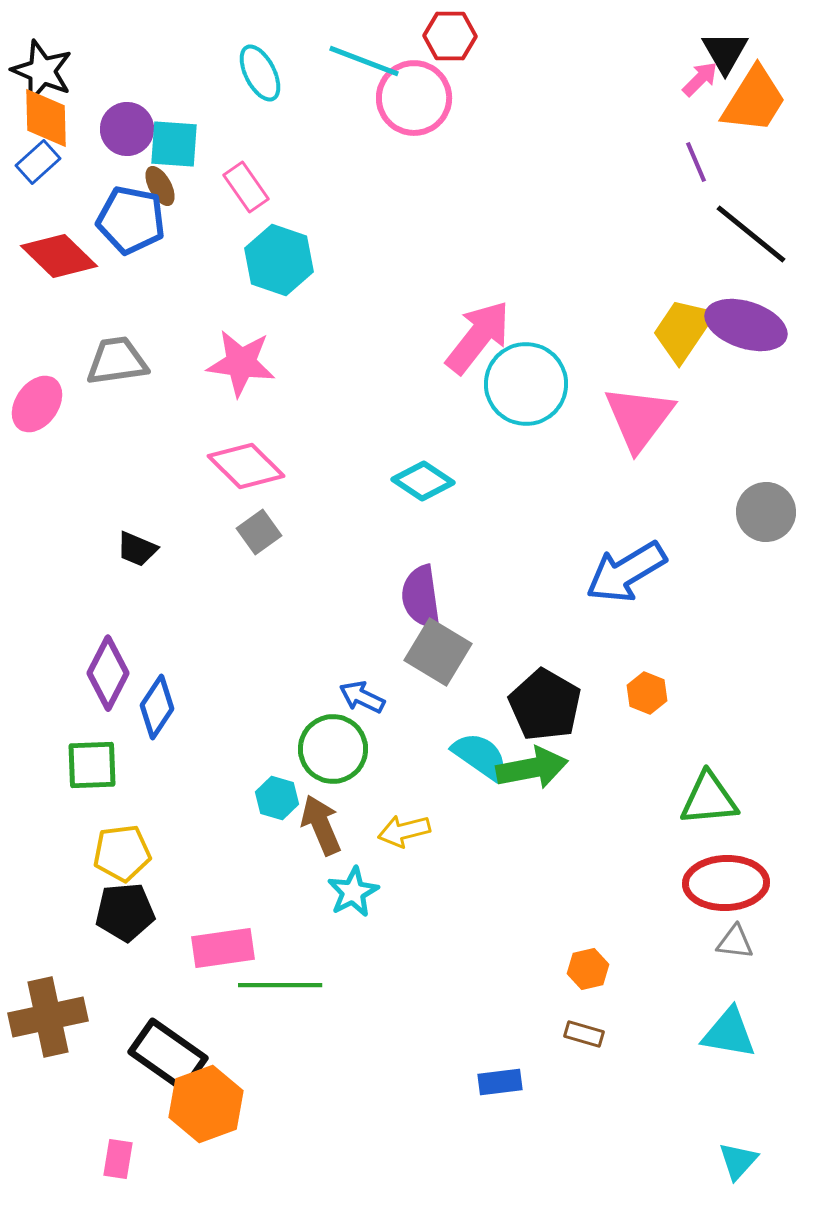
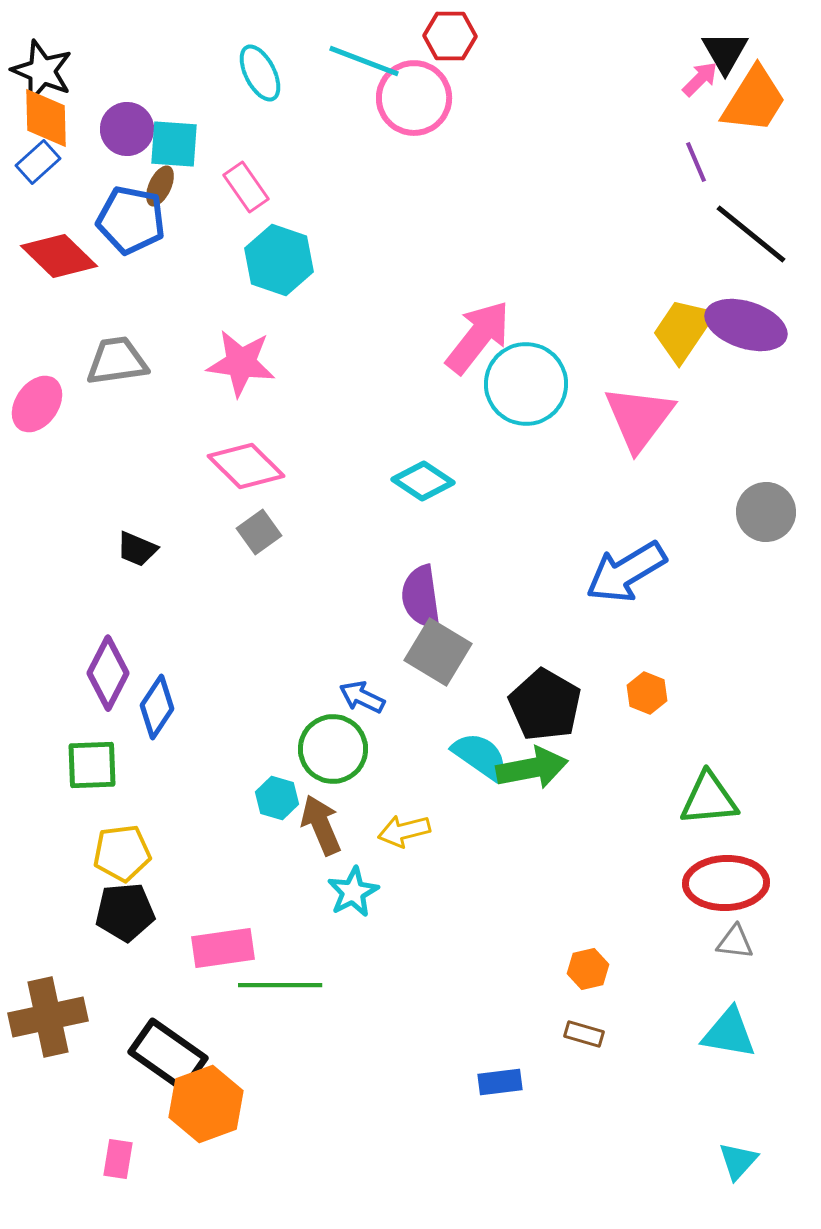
brown ellipse at (160, 186): rotated 54 degrees clockwise
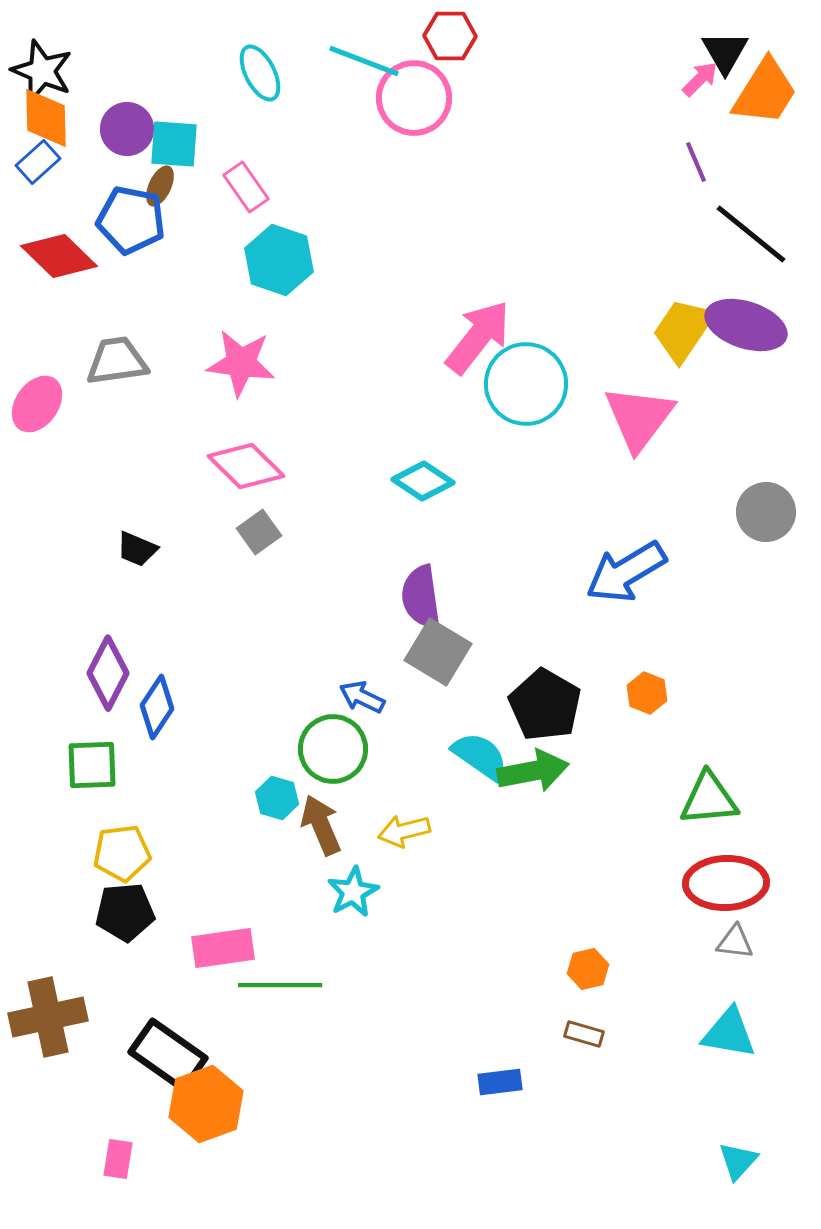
orange trapezoid at (754, 100): moved 11 px right, 8 px up
green arrow at (532, 768): moved 1 px right, 3 px down
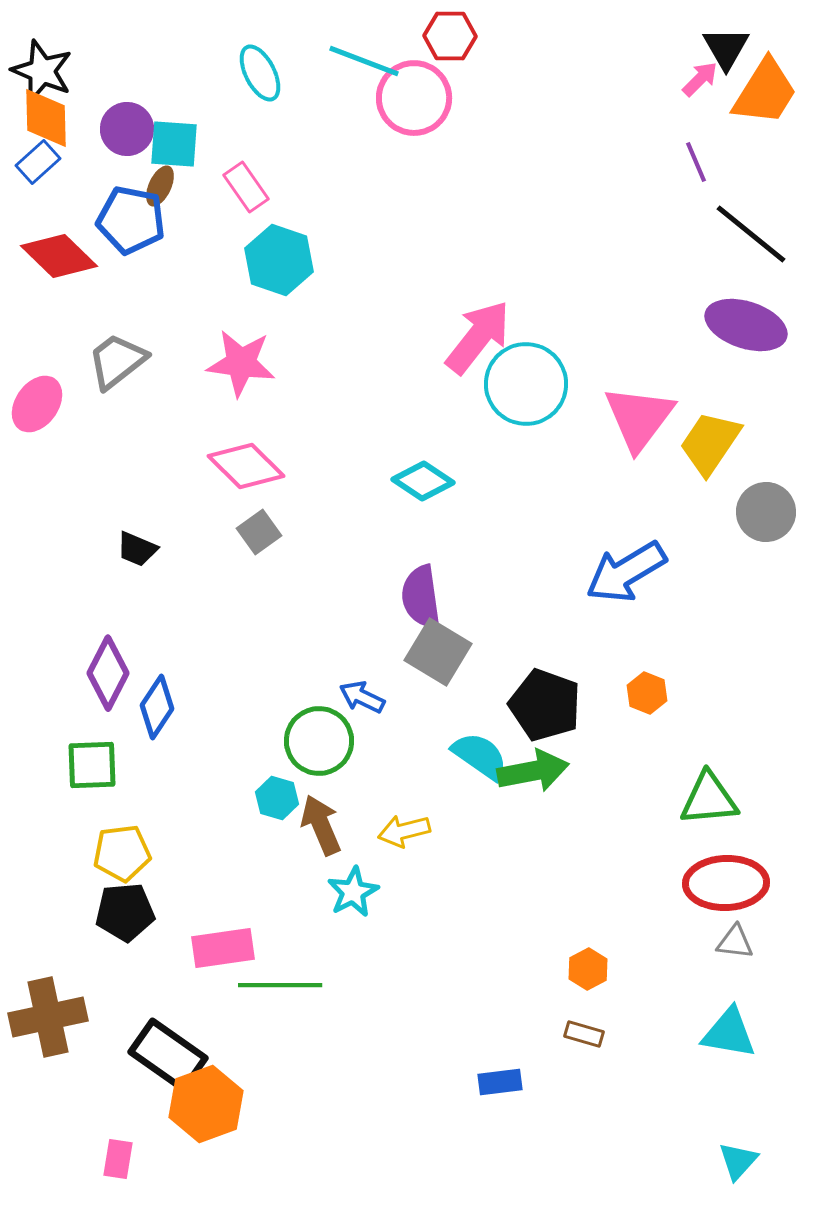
black triangle at (725, 52): moved 1 px right, 4 px up
yellow trapezoid at (683, 330): moved 27 px right, 113 px down
gray trapezoid at (117, 361): rotated 30 degrees counterclockwise
black pentagon at (545, 705): rotated 10 degrees counterclockwise
green circle at (333, 749): moved 14 px left, 8 px up
orange hexagon at (588, 969): rotated 15 degrees counterclockwise
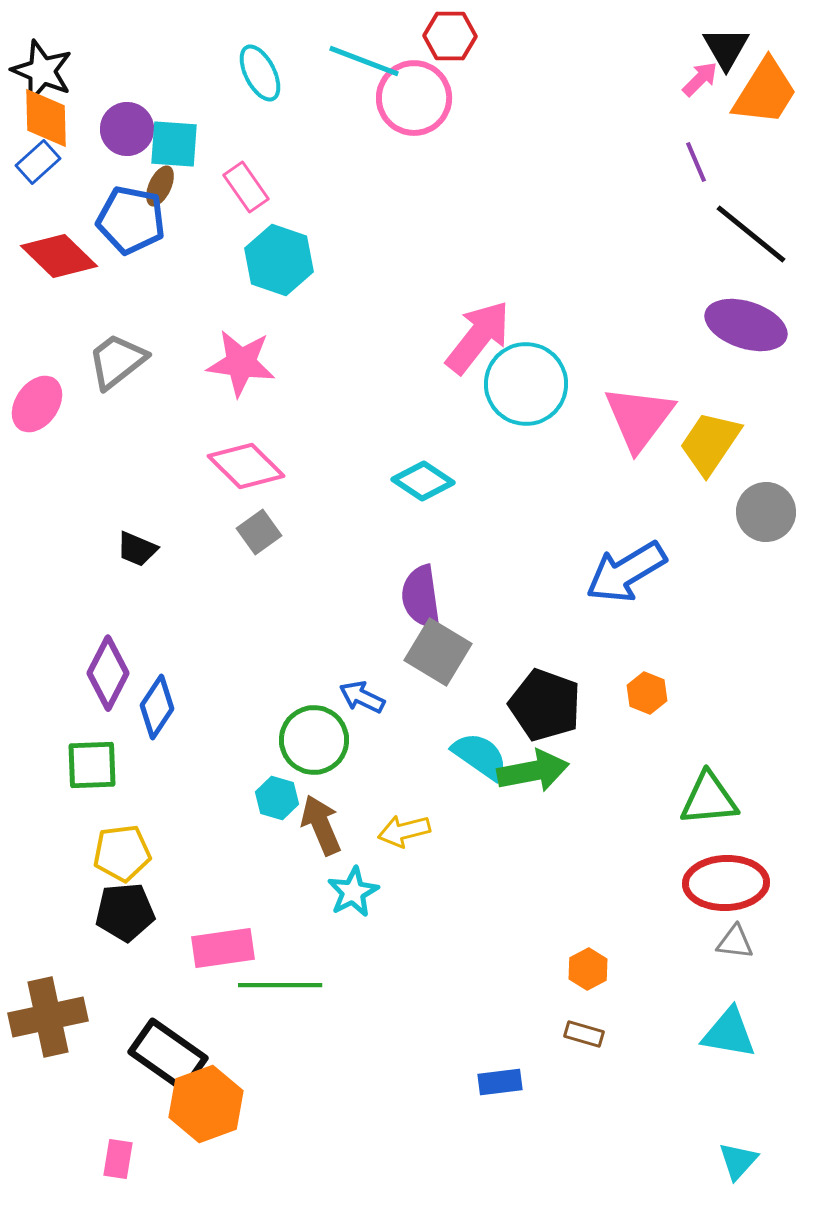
green circle at (319, 741): moved 5 px left, 1 px up
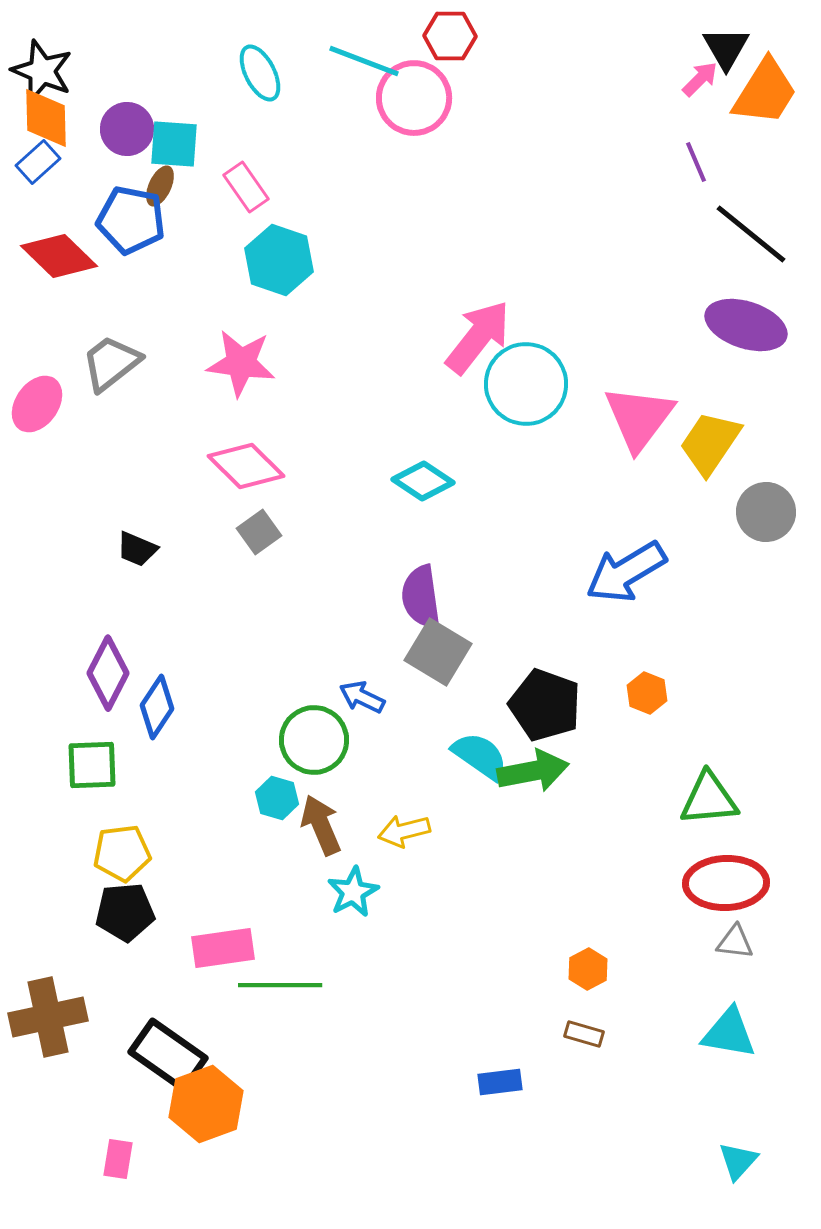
gray trapezoid at (117, 361): moved 6 px left, 2 px down
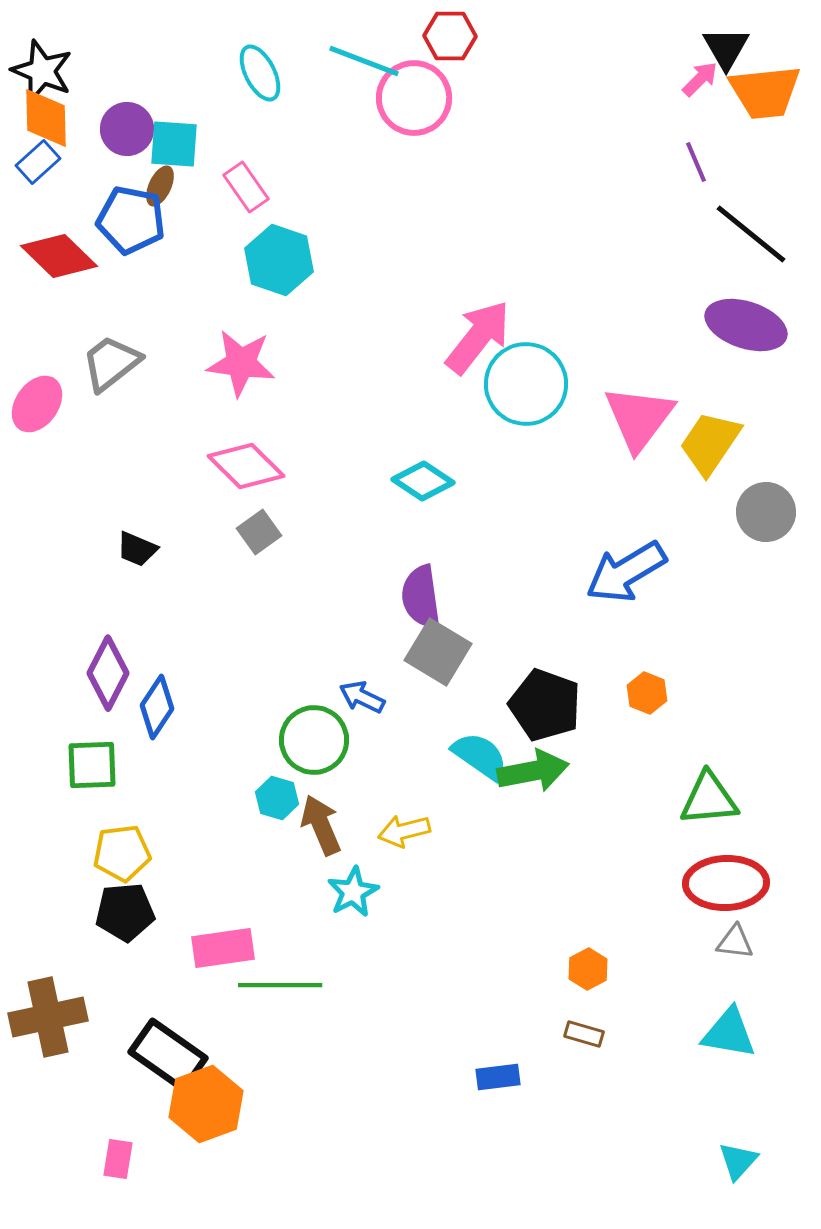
orange trapezoid at (765, 92): rotated 52 degrees clockwise
blue rectangle at (500, 1082): moved 2 px left, 5 px up
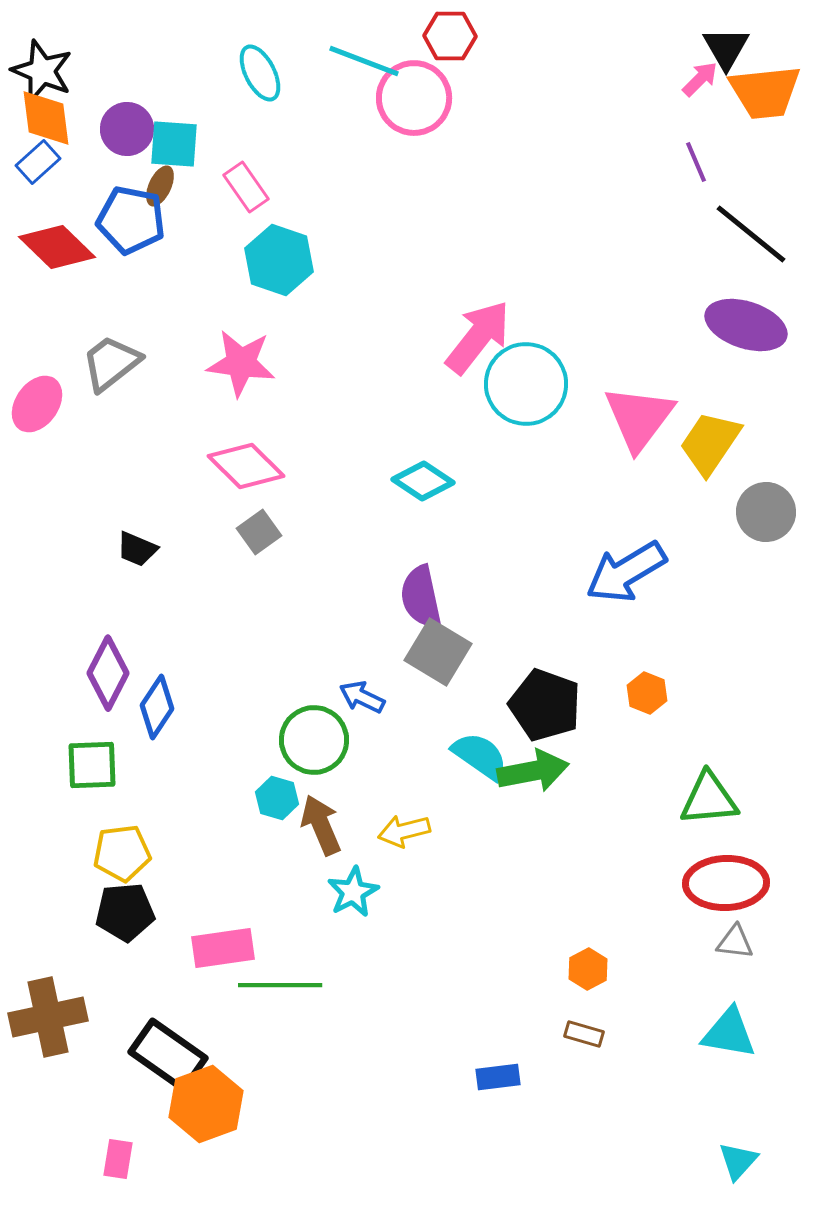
orange diamond at (46, 118): rotated 6 degrees counterclockwise
red diamond at (59, 256): moved 2 px left, 9 px up
purple semicircle at (421, 597): rotated 4 degrees counterclockwise
